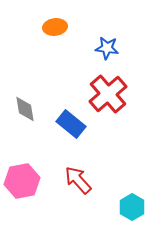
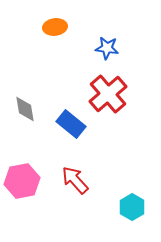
red arrow: moved 3 px left
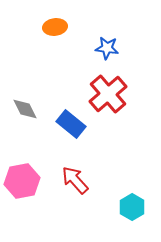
gray diamond: rotated 16 degrees counterclockwise
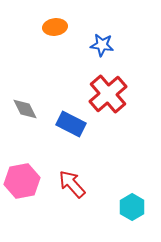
blue star: moved 5 px left, 3 px up
blue rectangle: rotated 12 degrees counterclockwise
red arrow: moved 3 px left, 4 px down
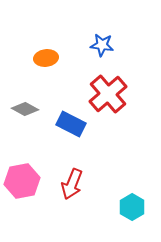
orange ellipse: moved 9 px left, 31 px down
gray diamond: rotated 36 degrees counterclockwise
red arrow: rotated 116 degrees counterclockwise
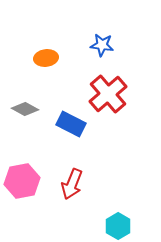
cyan hexagon: moved 14 px left, 19 px down
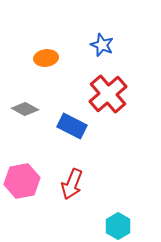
blue star: rotated 15 degrees clockwise
blue rectangle: moved 1 px right, 2 px down
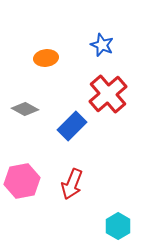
blue rectangle: rotated 72 degrees counterclockwise
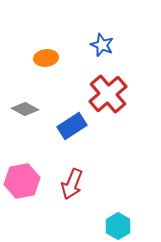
blue rectangle: rotated 12 degrees clockwise
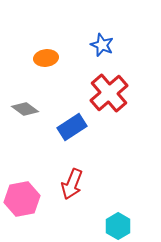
red cross: moved 1 px right, 1 px up
gray diamond: rotated 8 degrees clockwise
blue rectangle: moved 1 px down
pink hexagon: moved 18 px down
